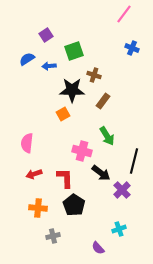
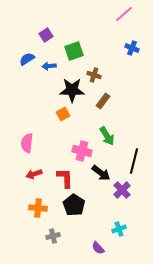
pink line: rotated 12 degrees clockwise
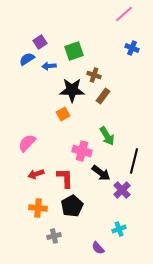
purple square: moved 6 px left, 7 px down
brown rectangle: moved 5 px up
pink semicircle: rotated 36 degrees clockwise
red arrow: moved 2 px right
black pentagon: moved 2 px left, 1 px down; rotated 10 degrees clockwise
gray cross: moved 1 px right
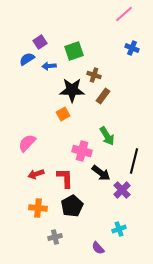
gray cross: moved 1 px right, 1 px down
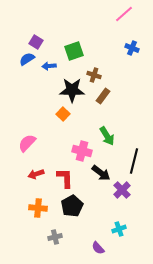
purple square: moved 4 px left; rotated 24 degrees counterclockwise
orange square: rotated 16 degrees counterclockwise
